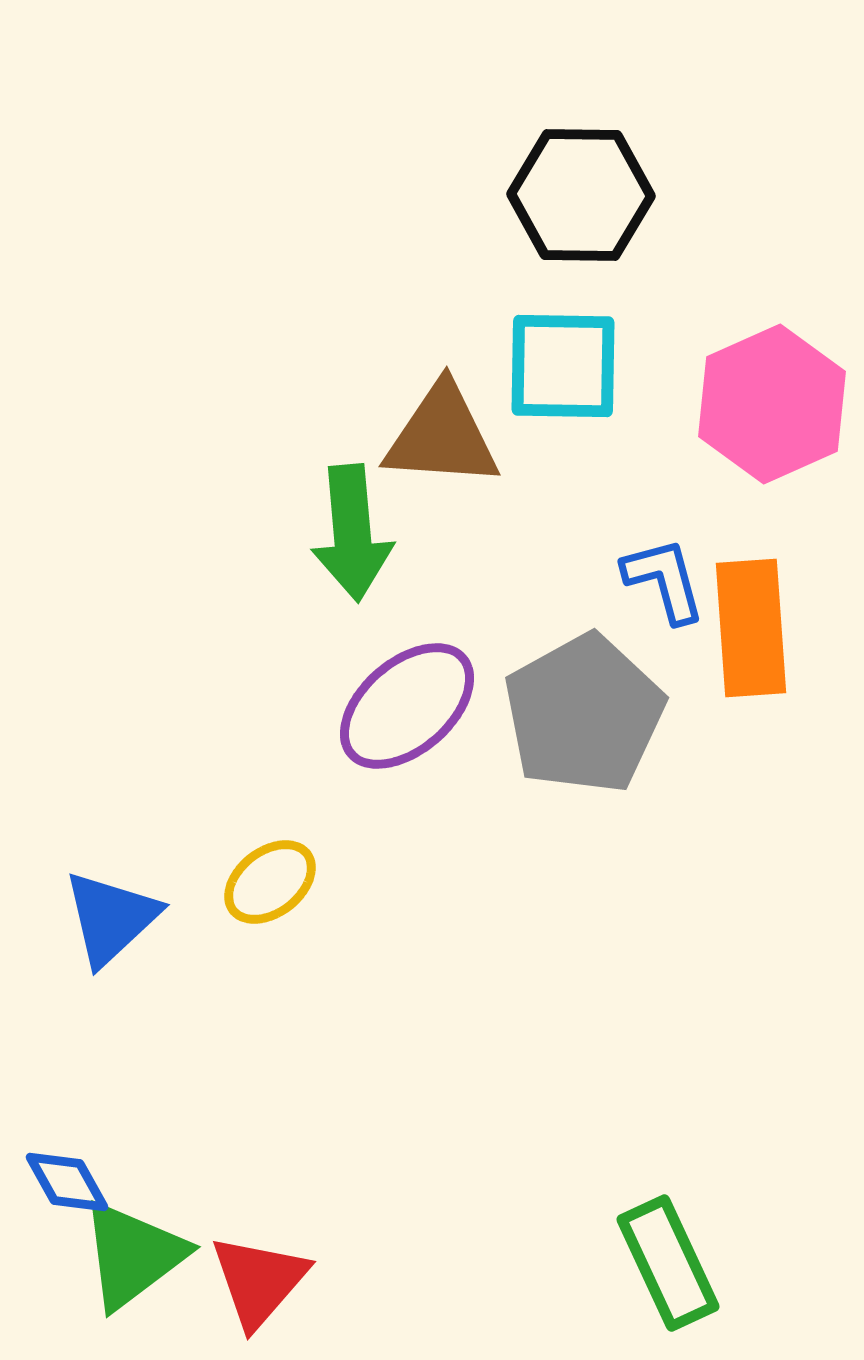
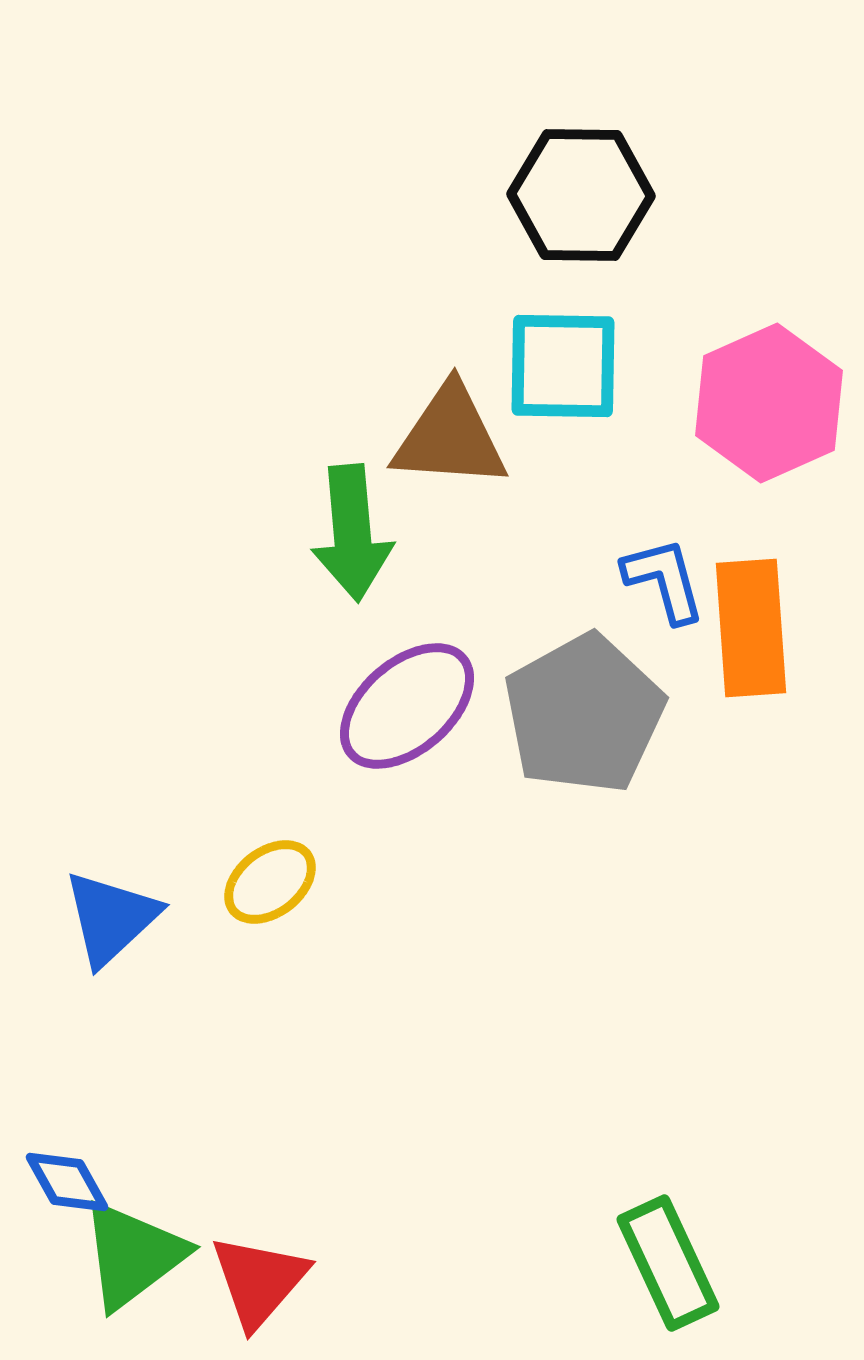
pink hexagon: moved 3 px left, 1 px up
brown triangle: moved 8 px right, 1 px down
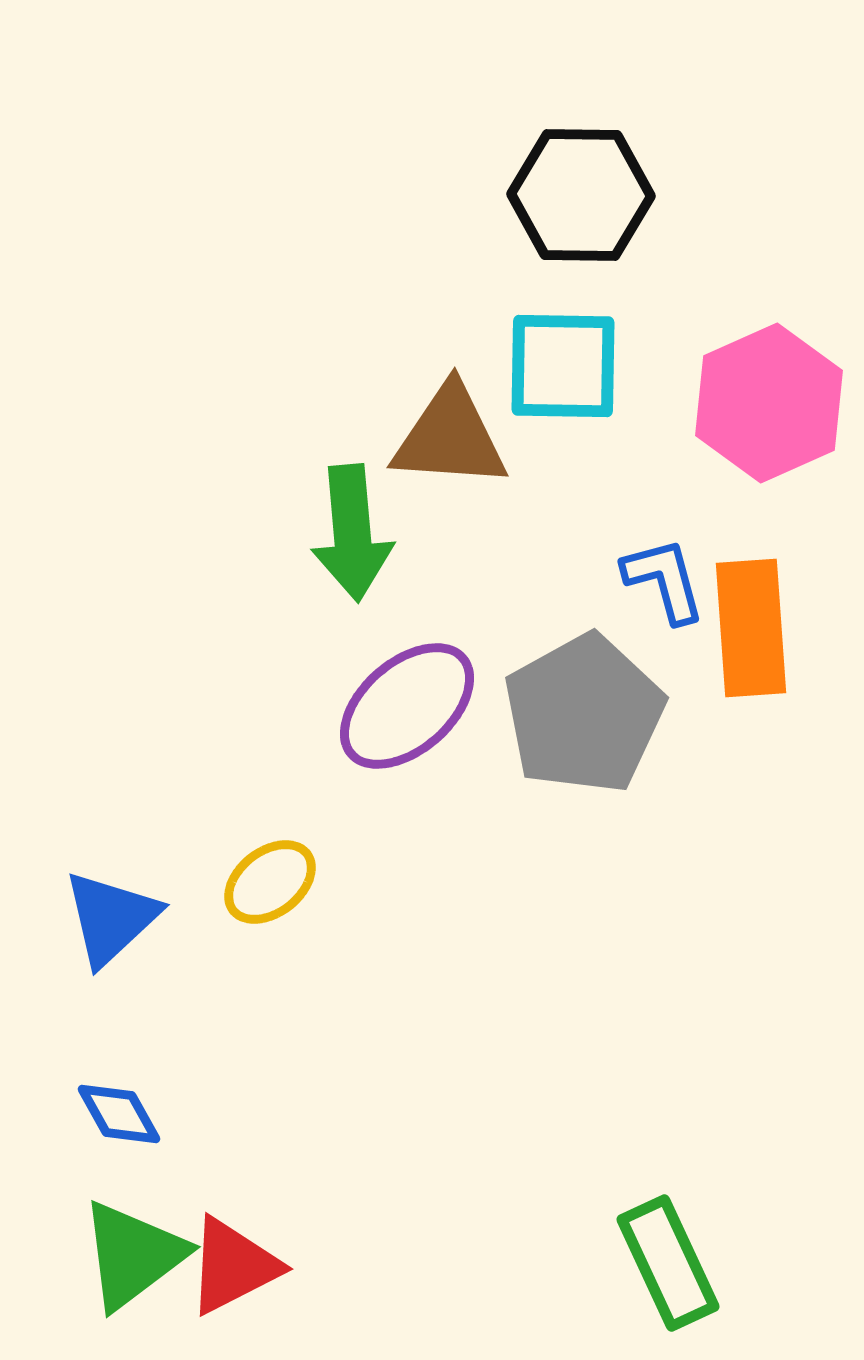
blue diamond: moved 52 px right, 68 px up
red triangle: moved 26 px left, 15 px up; rotated 22 degrees clockwise
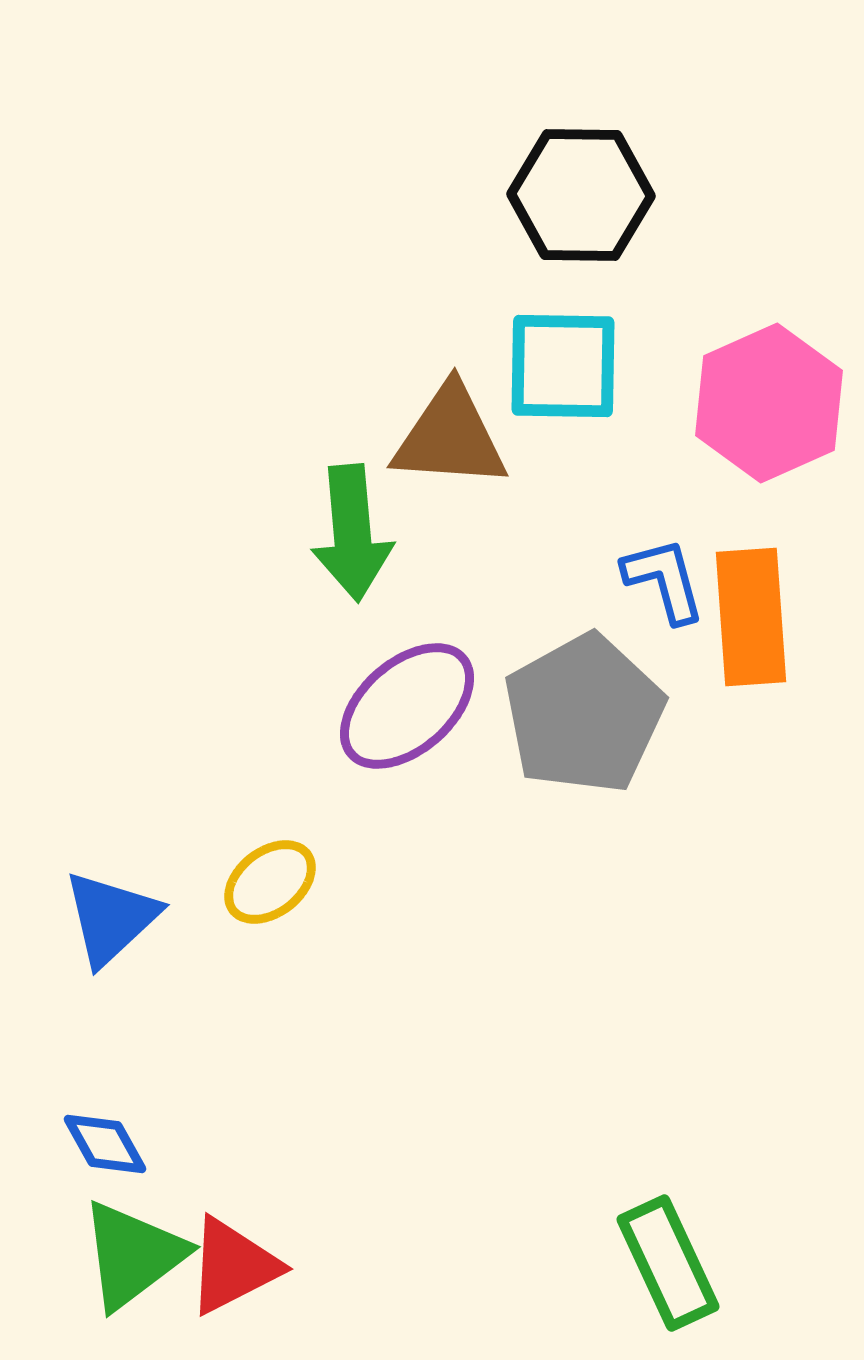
orange rectangle: moved 11 px up
blue diamond: moved 14 px left, 30 px down
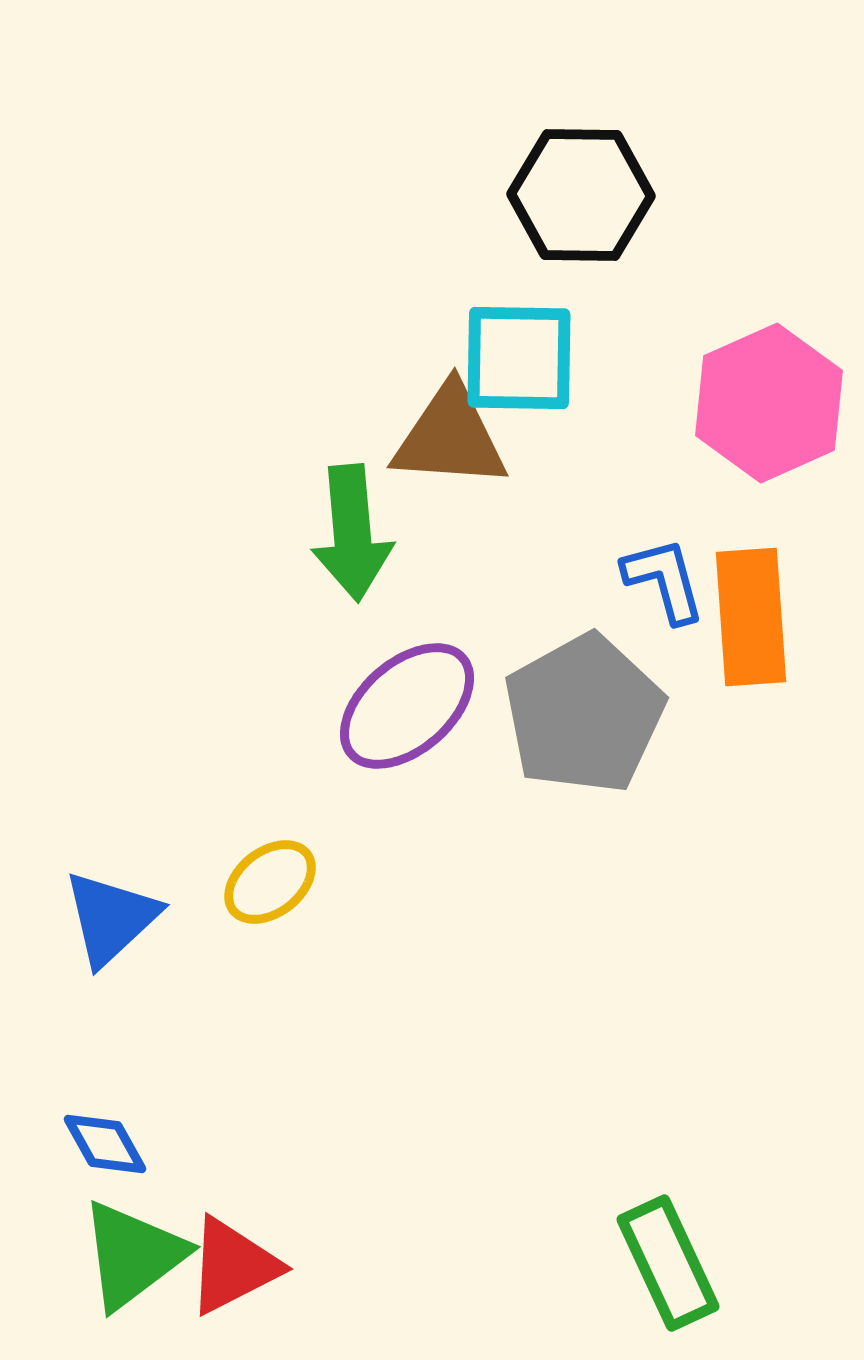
cyan square: moved 44 px left, 8 px up
